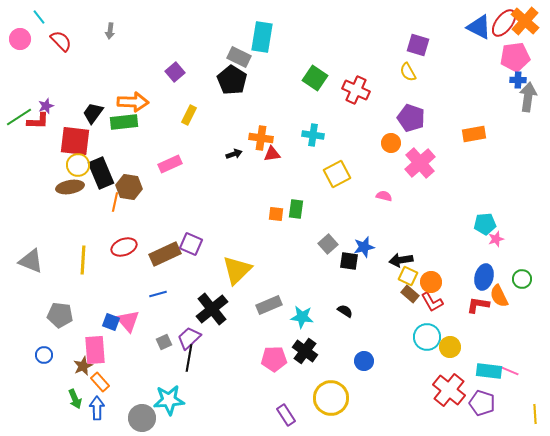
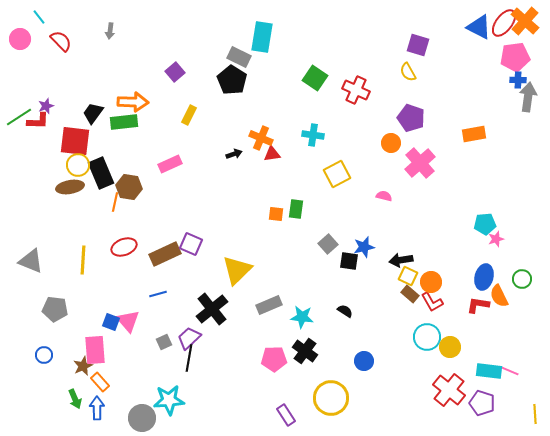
orange cross at (261, 138): rotated 15 degrees clockwise
gray pentagon at (60, 315): moved 5 px left, 6 px up
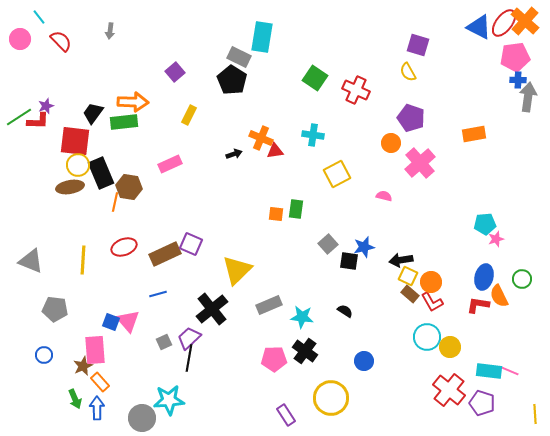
red triangle at (272, 154): moved 3 px right, 3 px up
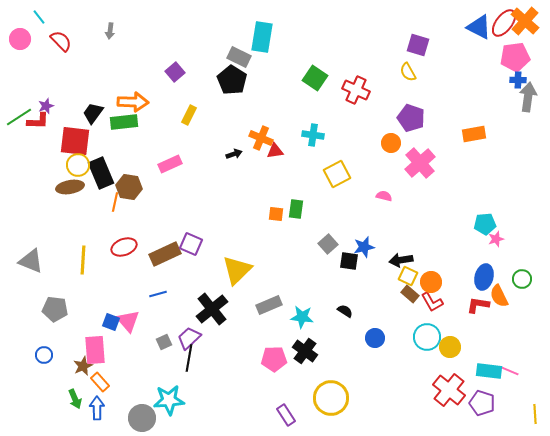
blue circle at (364, 361): moved 11 px right, 23 px up
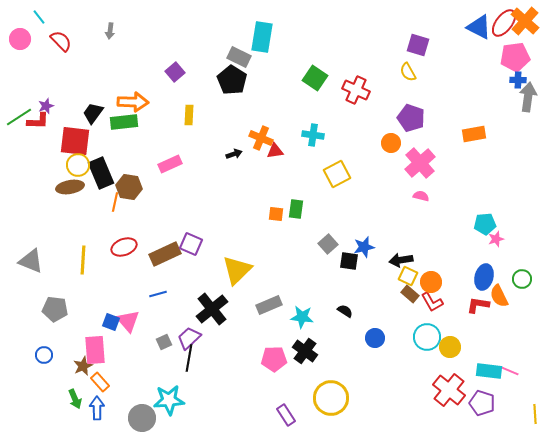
yellow rectangle at (189, 115): rotated 24 degrees counterclockwise
pink semicircle at (384, 196): moved 37 px right
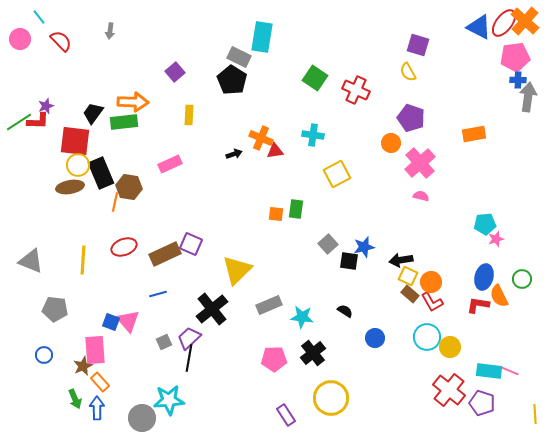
green line at (19, 117): moved 5 px down
black cross at (305, 351): moved 8 px right, 2 px down; rotated 15 degrees clockwise
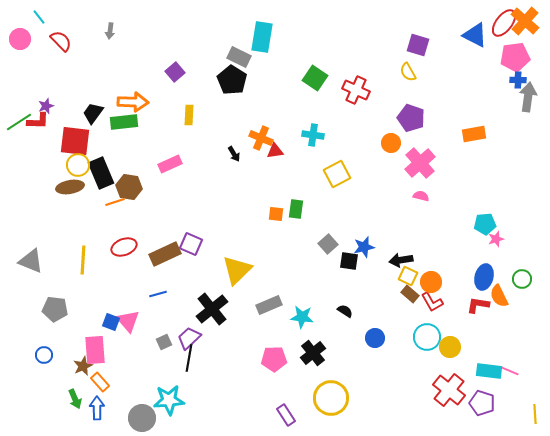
blue triangle at (479, 27): moved 4 px left, 8 px down
black arrow at (234, 154): rotated 77 degrees clockwise
orange line at (115, 202): rotated 60 degrees clockwise
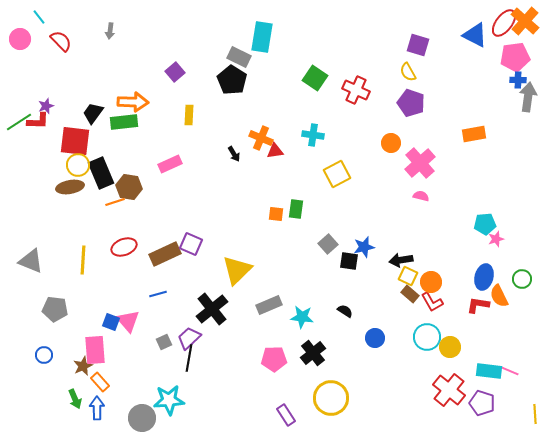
purple pentagon at (411, 118): moved 15 px up
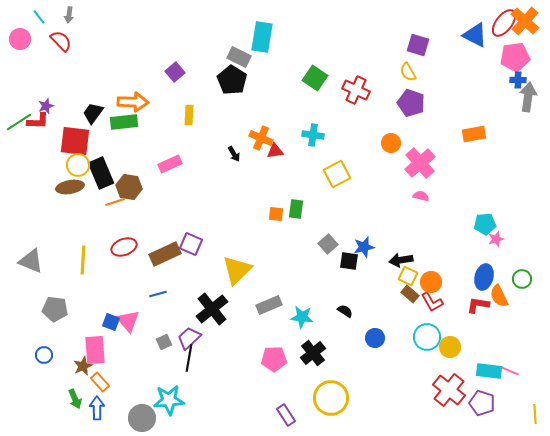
gray arrow at (110, 31): moved 41 px left, 16 px up
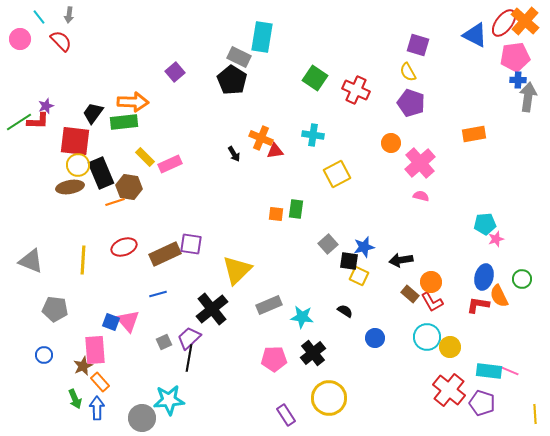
yellow rectangle at (189, 115): moved 44 px left, 42 px down; rotated 48 degrees counterclockwise
purple square at (191, 244): rotated 15 degrees counterclockwise
yellow square at (408, 276): moved 49 px left
yellow circle at (331, 398): moved 2 px left
